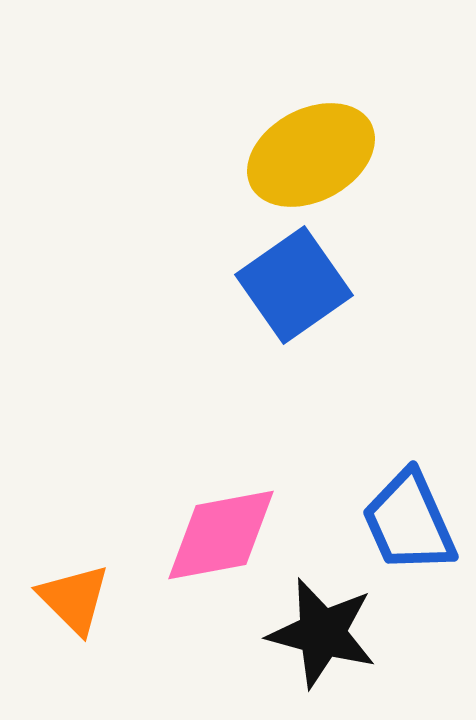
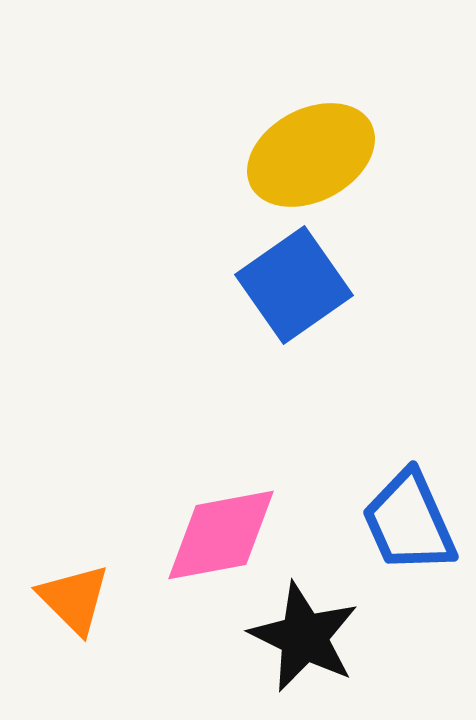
black star: moved 18 px left, 4 px down; rotated 11 degrees clockwise
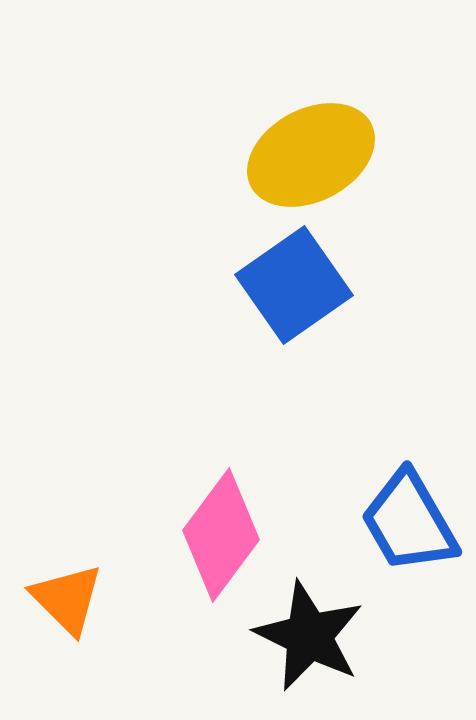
blue trapezoid: rotated 6 degrees counterclockwise
pink diamond: rotated 43 degrees counterclockwise
orange triangle: moved 7 px left
black star: moved 5 px right, 1 px up
